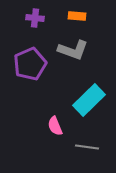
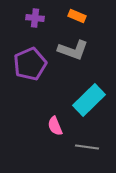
orange rectangle: rotated 18 degrees clockwise
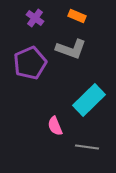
purple cross: rotated 30 degrees clockwise
gray L-shape: moved 2 px left, 1 px up
purple pentagon: moved 1 px up
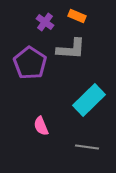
purple cross: moved 10 px right, 4 px down
gray L-shape: rotated 16 degrees counterclockwise
purple pentagon: rotated 16 degrees counterclockwise
pink semicircle: moved 14 px left
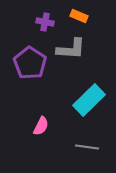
orange rectangle: moved 2 px right
purple cross: rotated 24 degrees counterclockwise
pink semicircle: rotated 132 degrees counterclockwise
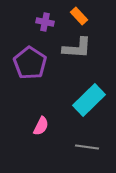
orange rectangle: rotated 24 degrees clockwise
gray L-shape: moved 6 px right, 1 px up
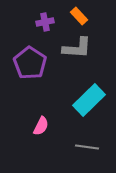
purple cross: rotated 24 degrees counterclockwise
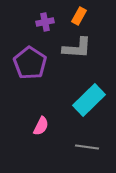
orange rectangle: rotated 72 degrees clockwise
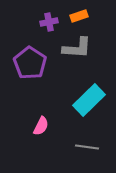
orange rectangle: rotated 42 degrees clockwise
purple cross: moved 4 px right
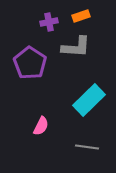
orange rectangle: moved 2 px right
gray L-shape: moved 1 px left, 1 px up
